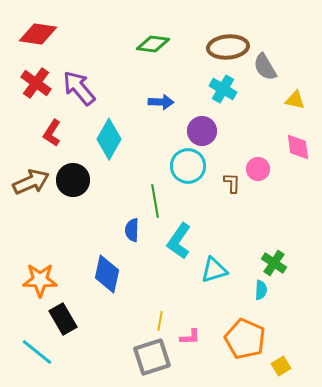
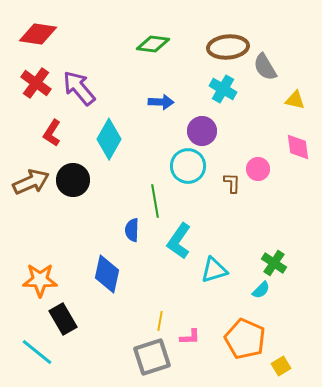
cyan semicircle: rotated 42 degrees clockwise
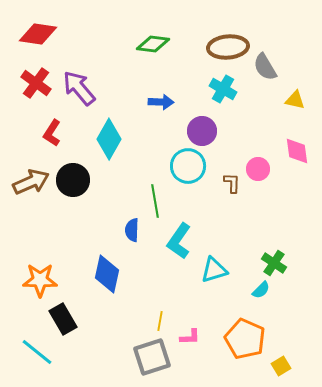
pink diamond: moved 1 px left, 4 px down
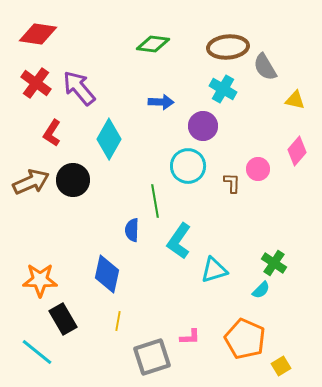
purple circle: moved 1 px right, 5 px up
pink diamond: rotated 48 degrees clockwise
yellow line: moved 42 px left
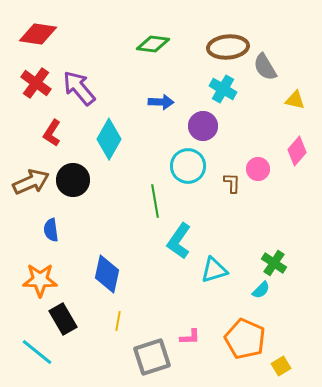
blue semicircle: moved 81 px left; rotated 10 degrees counterclockwise
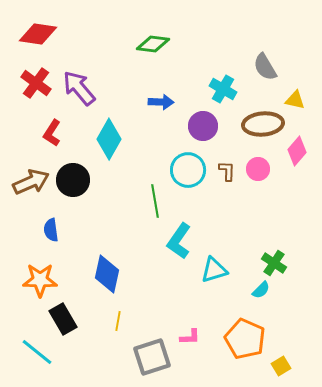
brown ellipse: moved 35 px right, 77 px down
cyan circle: moved 4 px down
brown L-shape: moved 5 px left, 12 px up
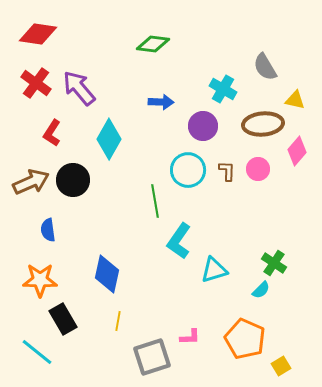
blue semicircle: moved 3 px left
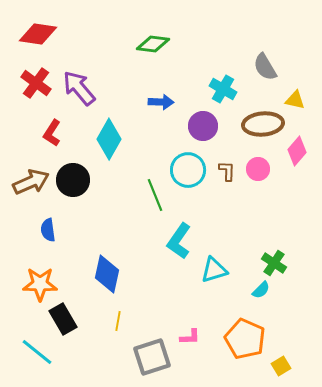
green line: moved 6 px up; rotated 12 degrees counterclockwise
orange star: moved 4 px down
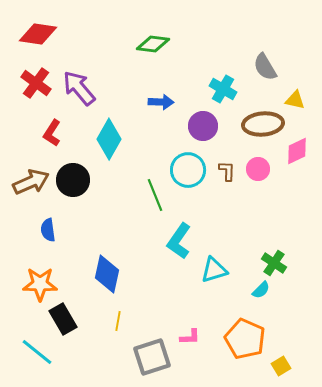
pink diamond: rotated 24 degrees clockwise
